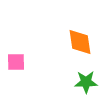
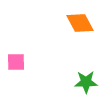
orange diamond: moved 19 px up; rotated 20 degrees counterclockwise
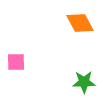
green star: moved 2 px left
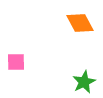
green star: rotated 25 degrees counterclockwise
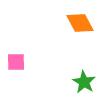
green star: rotated 15 degrees counterclockwise
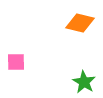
orange diamond: rotated 48 degrees counterclockwise
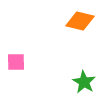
orange diamond: moved 2 px up
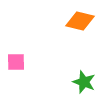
green star: rotated 10 degrees counterclockwise
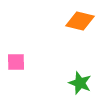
green star: moved 4 px left, 1 px down
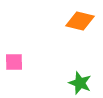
pink square: moved 2 px left
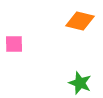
pink square: moved 18 px up
